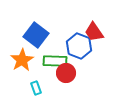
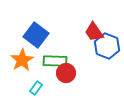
blue hexagon: moved 28 px right
cyan rectangle: rotated 56 degrees clockwise
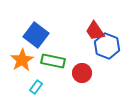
red trapezoid: moved 1 px right, 1 px up
green rectangle: moved 2 px left; rotated 10 degrees clockwise
red circle: moved 16 px right
cyan rectangle: moved 1 px up
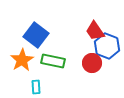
red circle: moved 10 px right, 10 px up
cyan rectangle: rotated 40 degrees counterclockwise
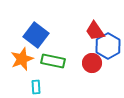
blue hexagon: moved 1 px right; rotated 10 degrees clockwise
orange star: moved 1 px up; rotated 10 degrees clockwise
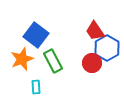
blue hexagon: moved 1 px left, 2 px down
green rectangle: rotated 50 degrees clockwise
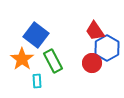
orange star: rotated 15 degrees counterclockwise
cyan rectangle: moved 1 px right, 6 px up
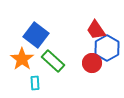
red trapezoid: moved 1 px right, 1 px up
green rectangle: rotated 20 degrees counterclockwise
cyan rectangle: moved 2 px left, 2 px down
